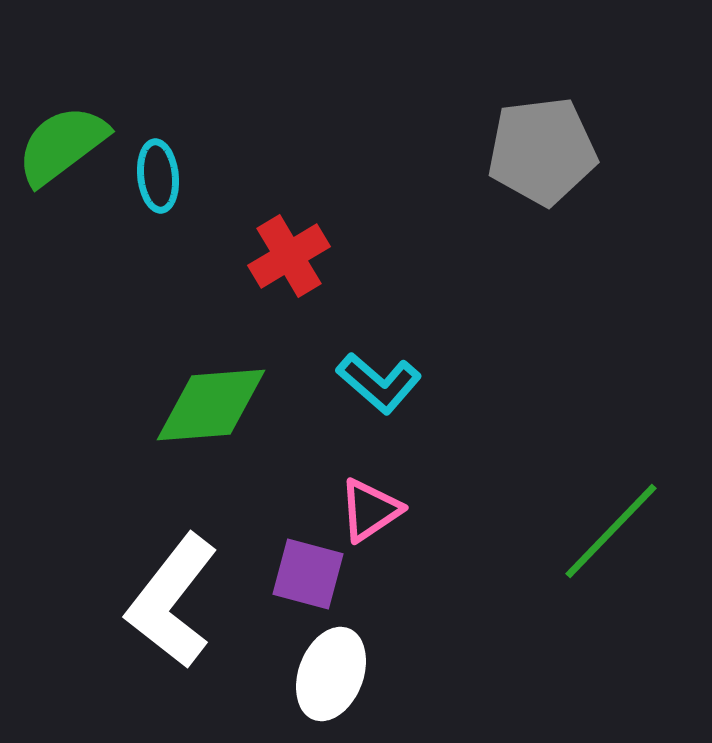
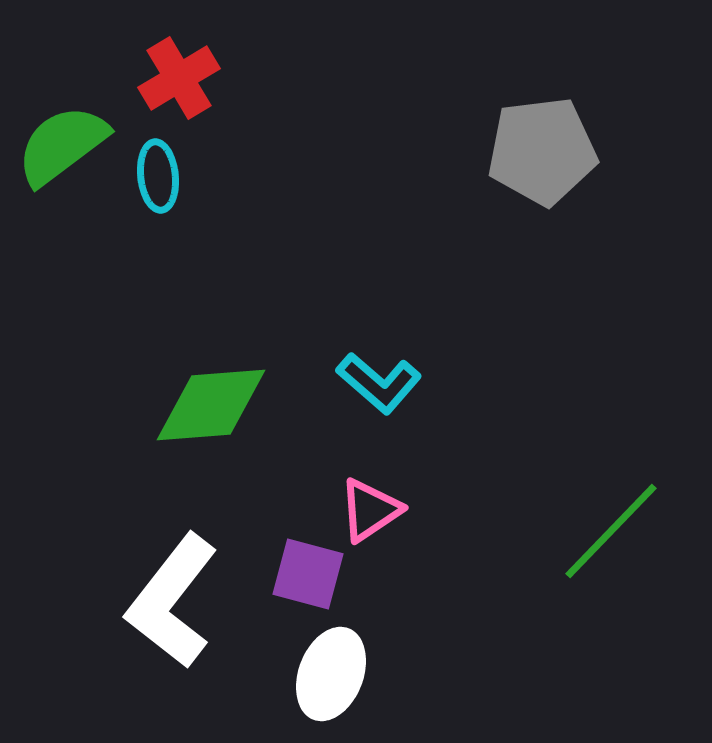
red cross: moved 110 px left, 178 px up
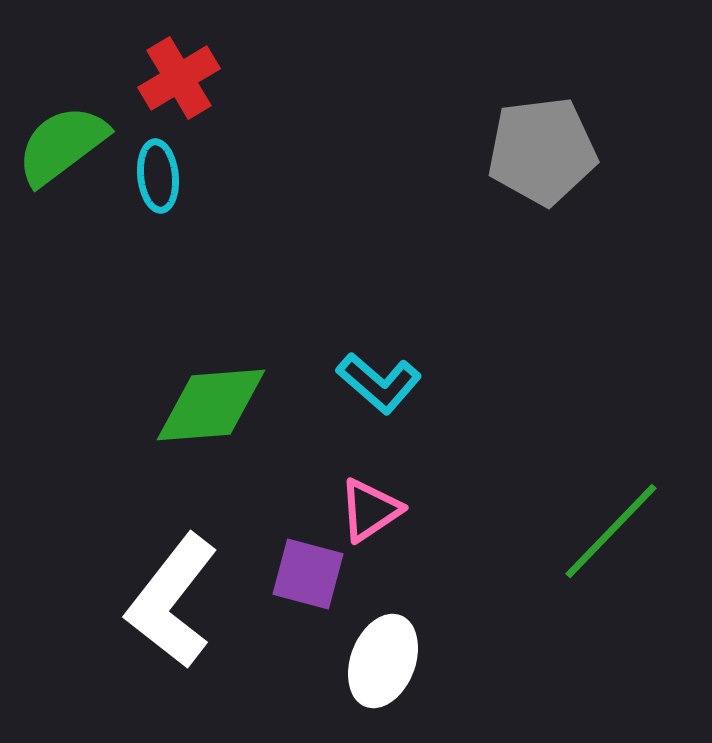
white ellipse: moved 52 px right, 13 px up
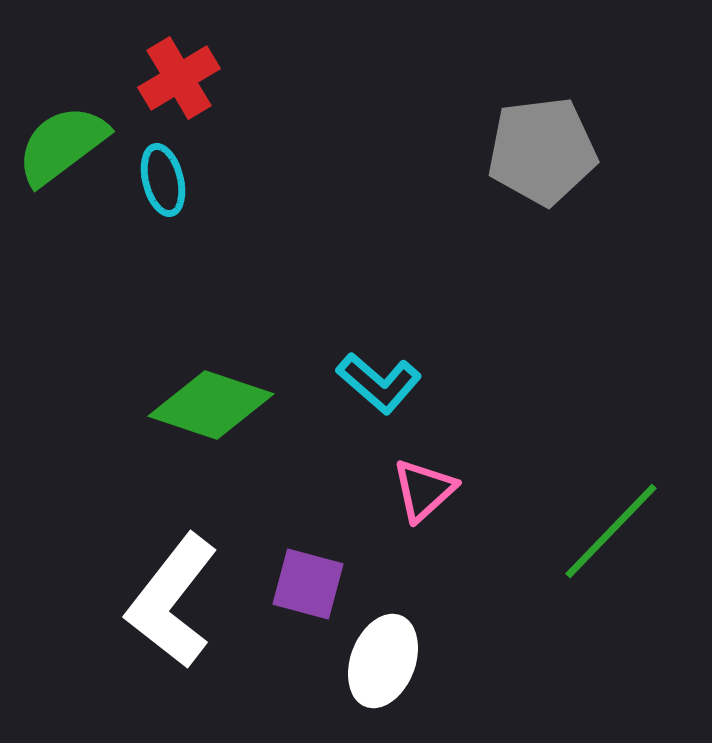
cyan ellipse: moved 5 px right, 4 px down; rotated 8 degrees counterclockwise
green diamond: rotated 23 degrees clockwise
pink triangle: moved 54 px right, 20 px up; rotated 8 degrees counterclockwise
purple square: moved 10 px down
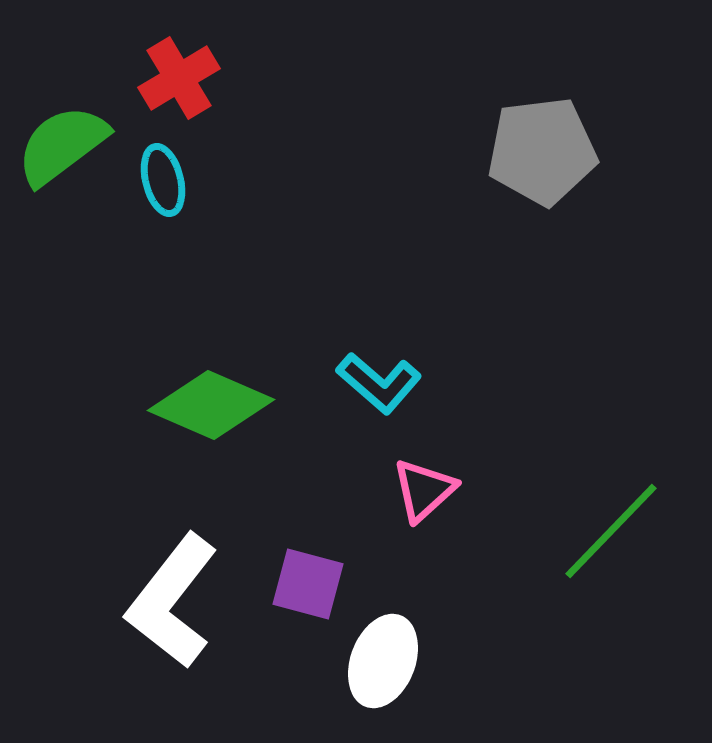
green diamond: rotated 5 degrees clockwise
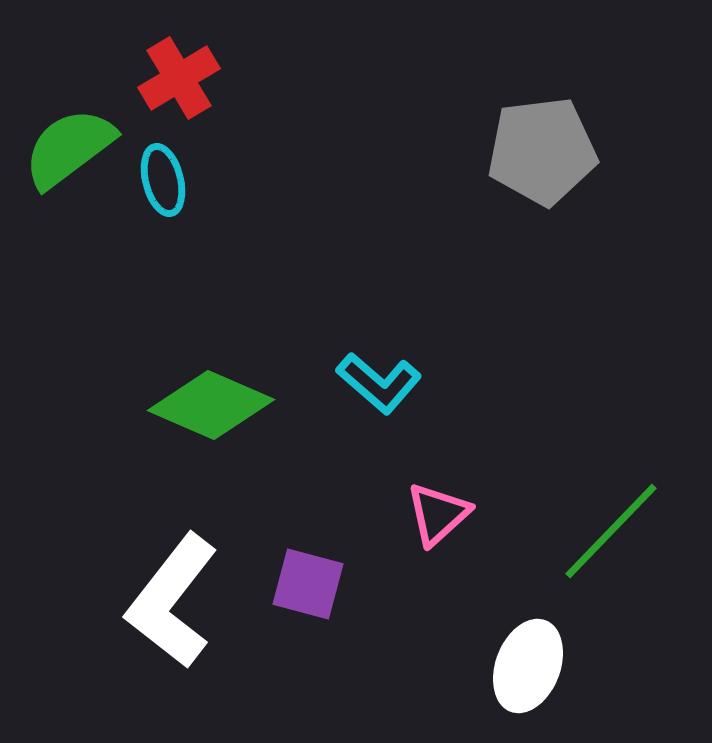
green semicircle: moved 7 px right, 3 px down
pink triangle: moved 14 px right, 24 px down
white ellipse: moved 145 px right, 5 px down
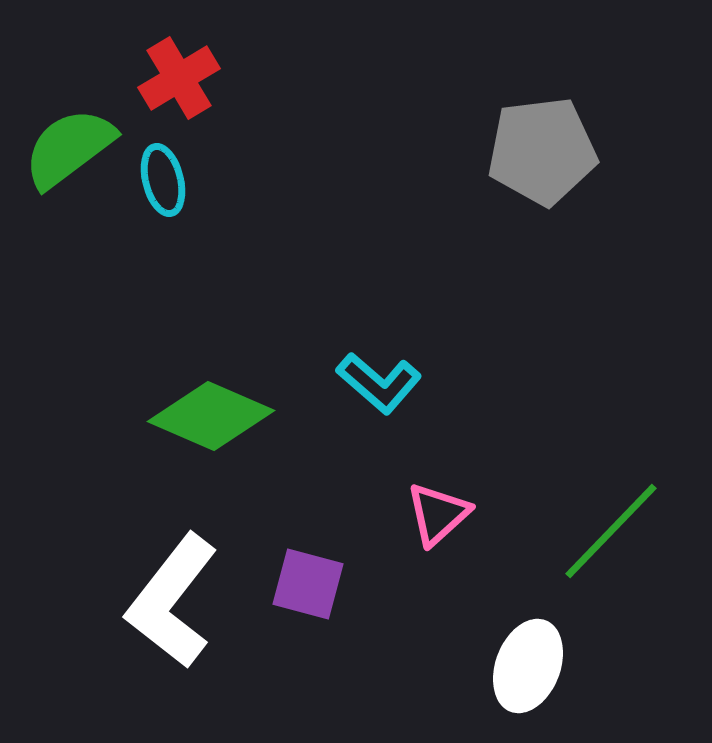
green diamond: moved 11 px down
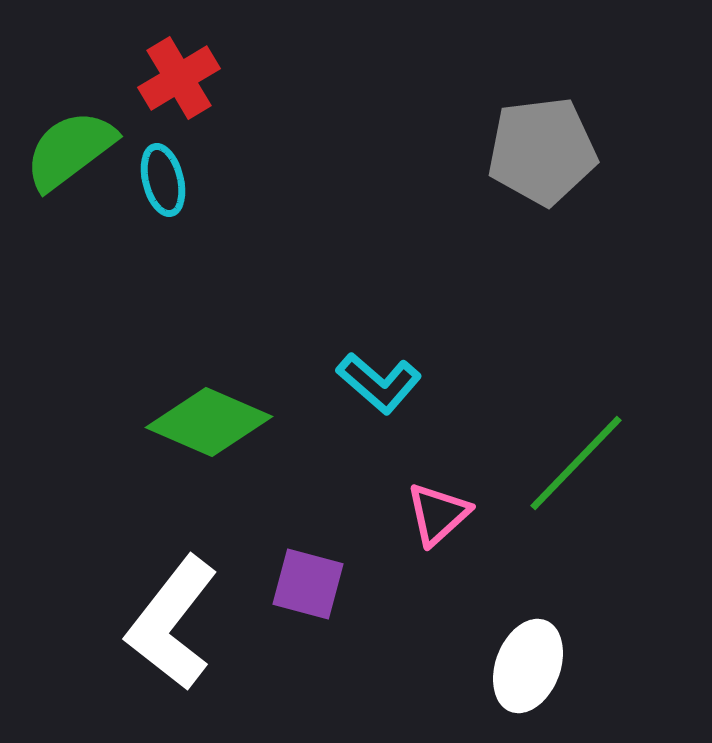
green semicircle: moved 1 px right, 2 px down
green diamond: moved 2 px left, 6 px down
green line: moved 35 px left, 68 px up
white L-shape: moved 22 px down
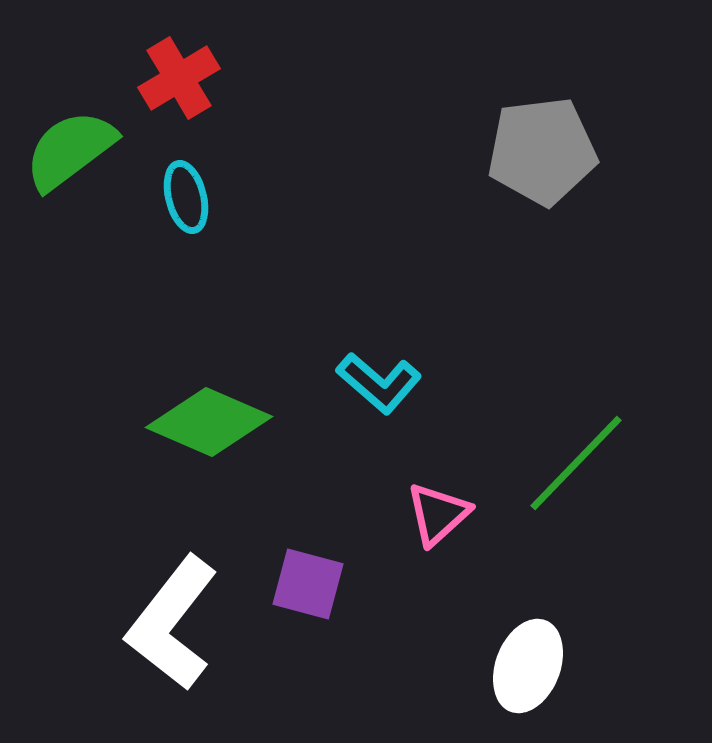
cyan ellipse: moved 23 px right, 17 px down
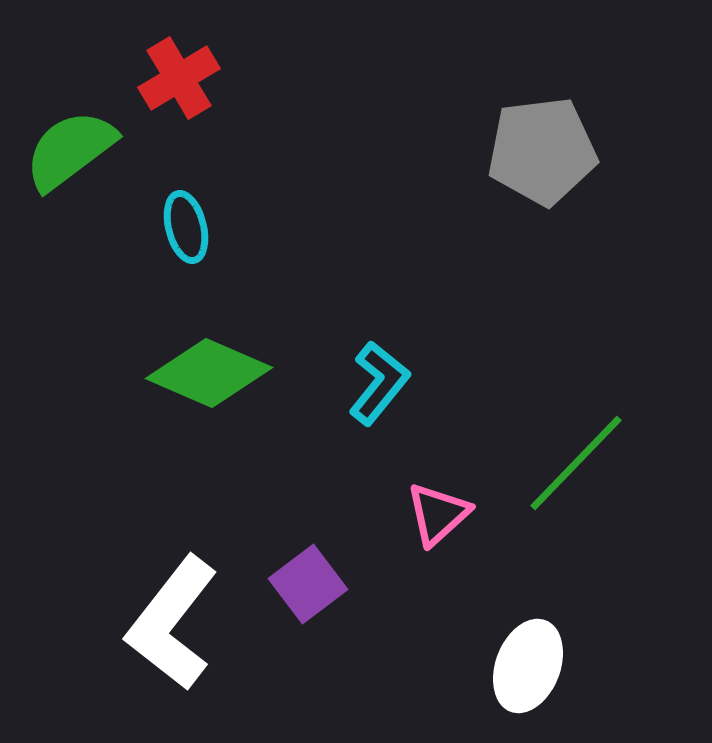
cyan ellipse: moved 30 px down
cyan L-shape: rotated 92 degrees counterclockwise
green diamond: moved 49 px up
purple square: rotated 38 degrees clockwise
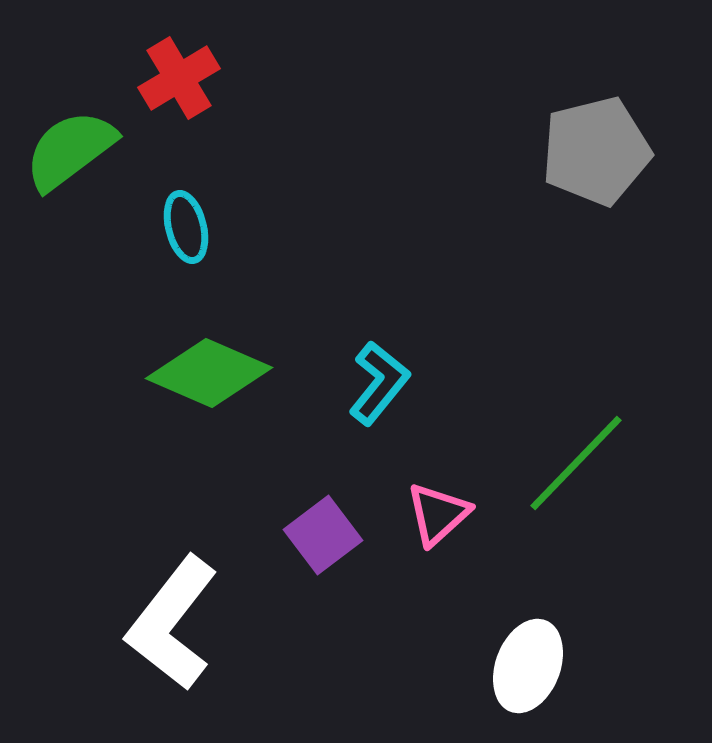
gray pentagon: moved 54 px right; rotated 7 degrees counterclockwise
purple square: moved 15 px right, 49 px up
